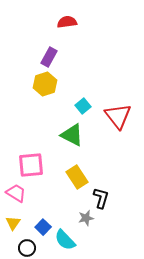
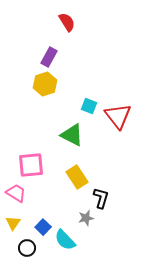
red semicircle: rotated 66 degrees clockwise
cyan square: moved 6 px right; rotated 28 degrees counterclockwise
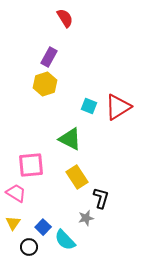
red semicircle: moved 2 px left, 4 px up
red triangle: moved 9 px up; rotated 36 degrees clockwise
green triangle: moved 2 px left, 4 px down
black circle: moved 2 px right, 1 px up
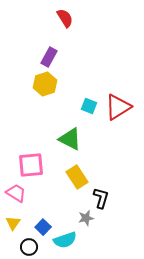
cyan semicircle: rotated 65 degrees counterclockwise
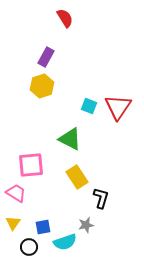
purple rectangle: moved 3 px left
yellow hexagon: moved 3 px left, 2 px down
red triangle: rotated 24 degrees counterclockwise
gray star: moved 7 px down
blue square: rotated 35 degrees clockwise
cyan semicircle: moved 2 px down
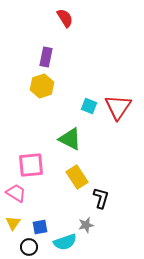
purple rectangle: rotated 18 degrees counterclockwise
blue square: moved 3 px left
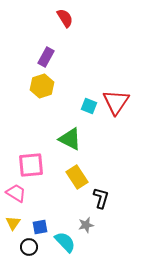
purple rectangle: rotated 18 degrees clockwise
red triangle: moved 2 px left, 5 px up
cyan semicircle: rotated 115 degrees counterclockwise
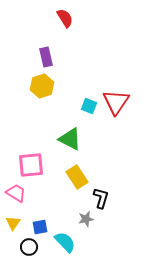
purple rectangle: rotated 42 degrees counterclockwise
gray star: moved 6 px up
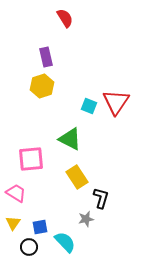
pink square: moved 6 px up
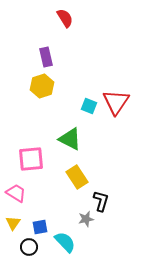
black L-shape: moved 3 px down
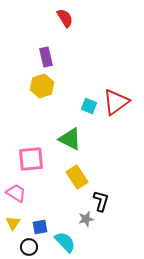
red triangle: rotated 20 degrees clockwise
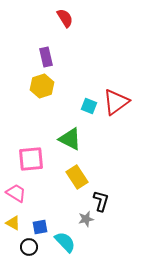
yellow triangle: rotated 35 degrees counterclockwise
